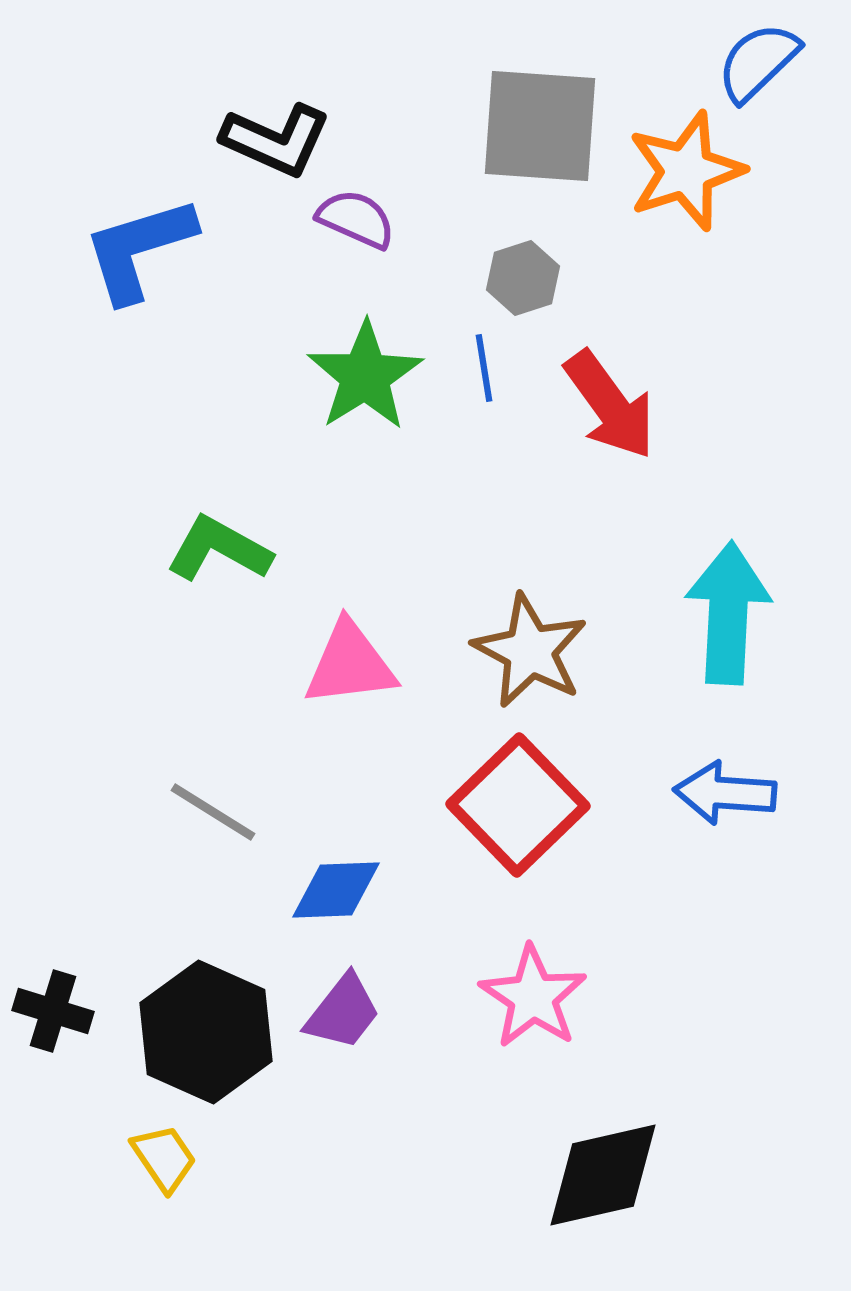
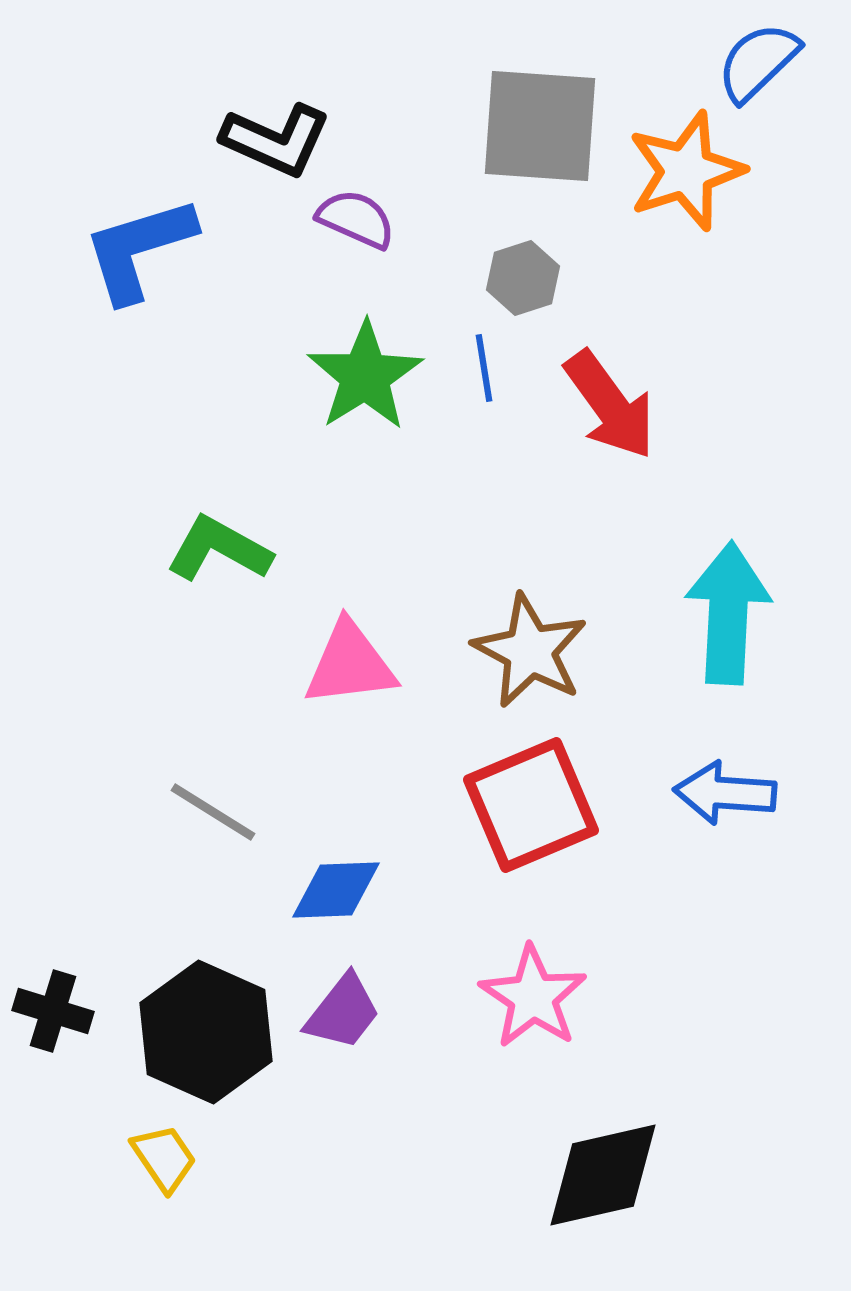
red square: moved 13 px right; rotated 21 degrees clockwise
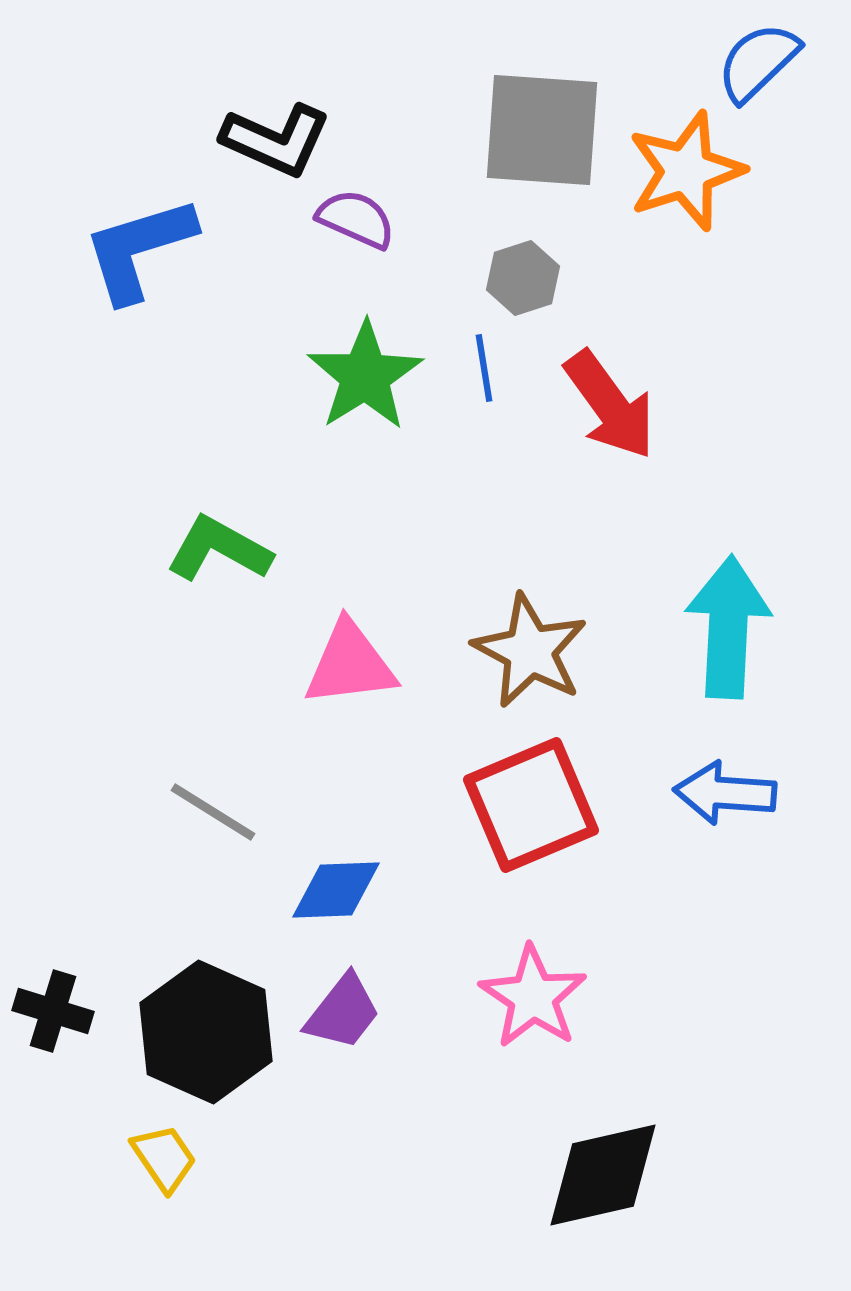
gray square: moved 2 px right, 4 px down
cyan arrow: moved 14 px down
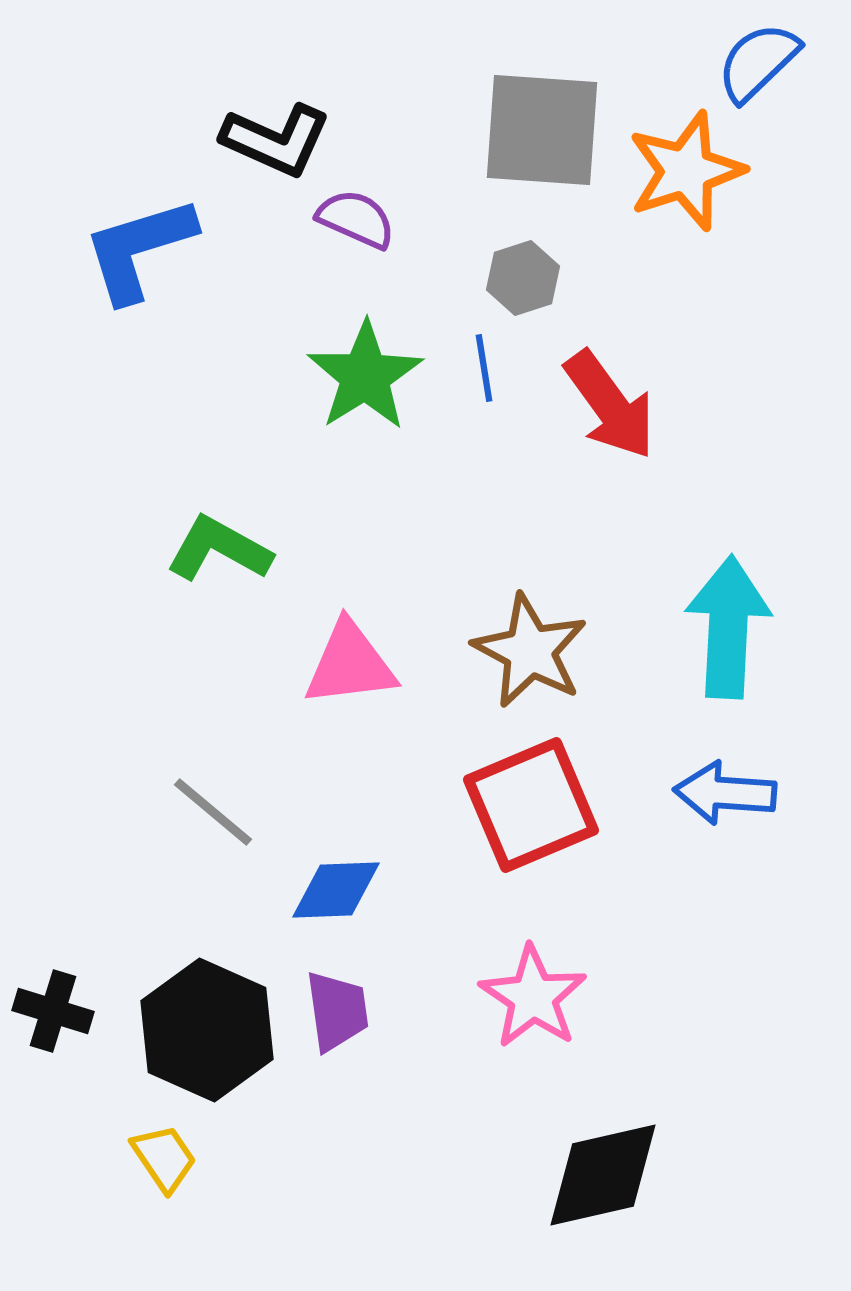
gray line: rotated 8 degrees clockwise
purple trapezoid: moved 6 px left, 1 px up; rotated 46 degrees counterclockwise
black hexagon: moved 1 px right, 2 px up
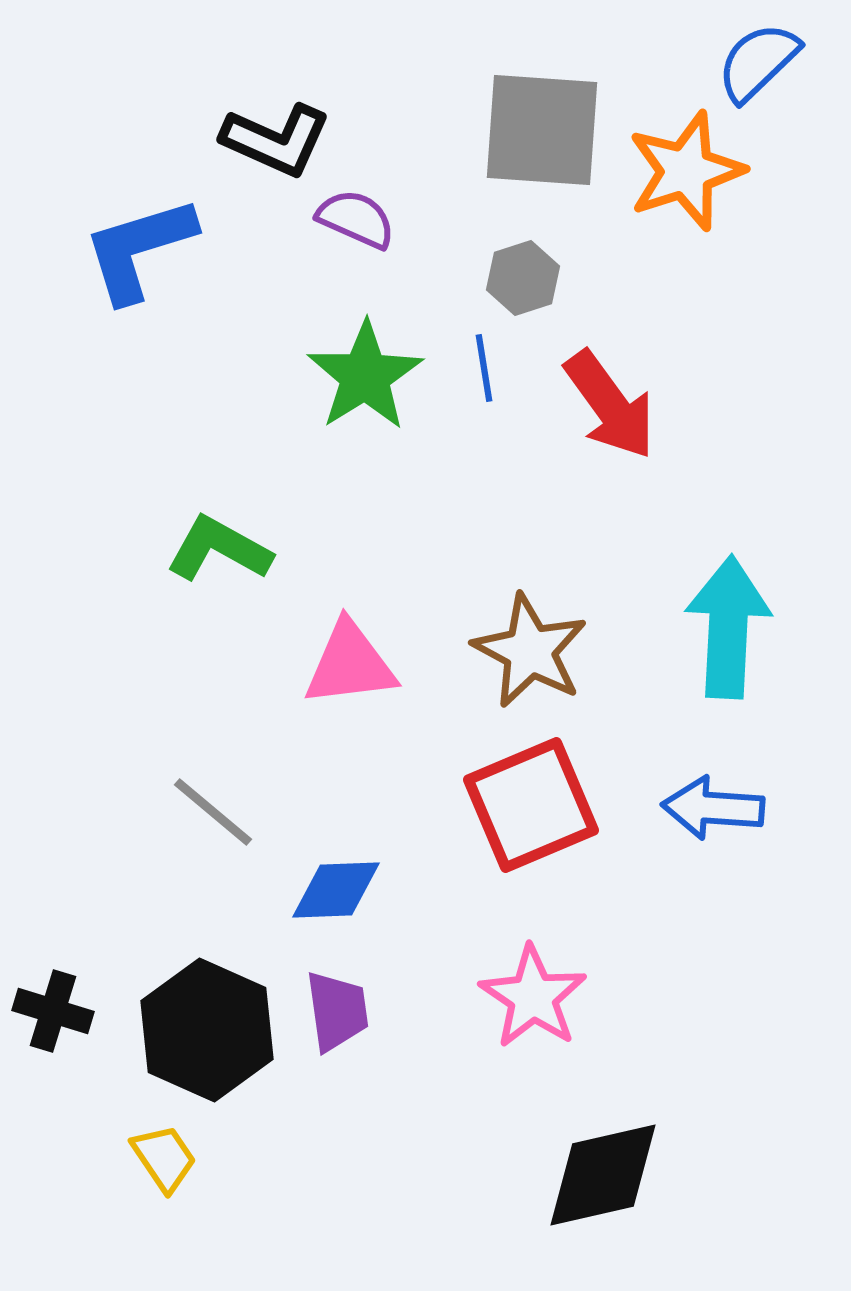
blue arrow: moved 12 px left, 15 px down
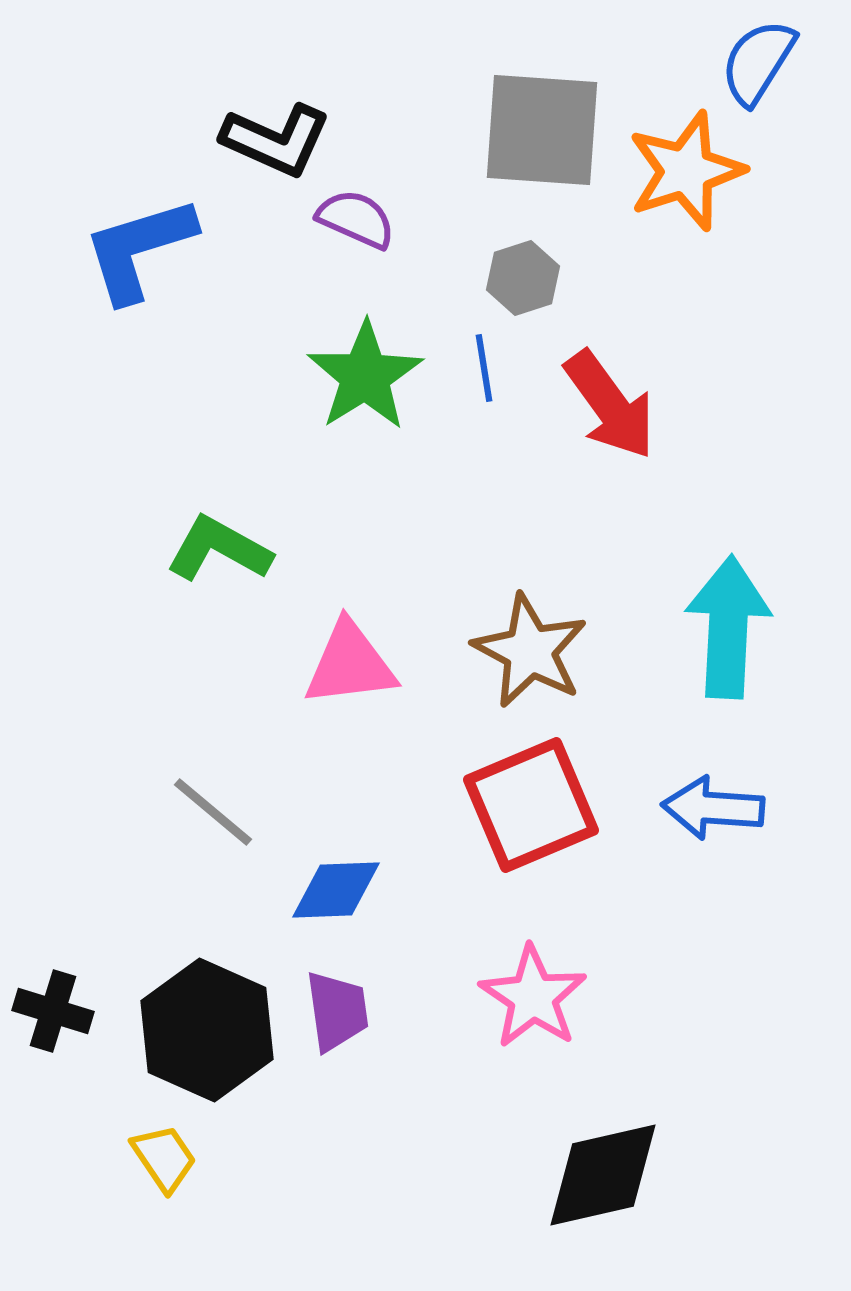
blue semicircle: rotated 14 degrees counterclockwise
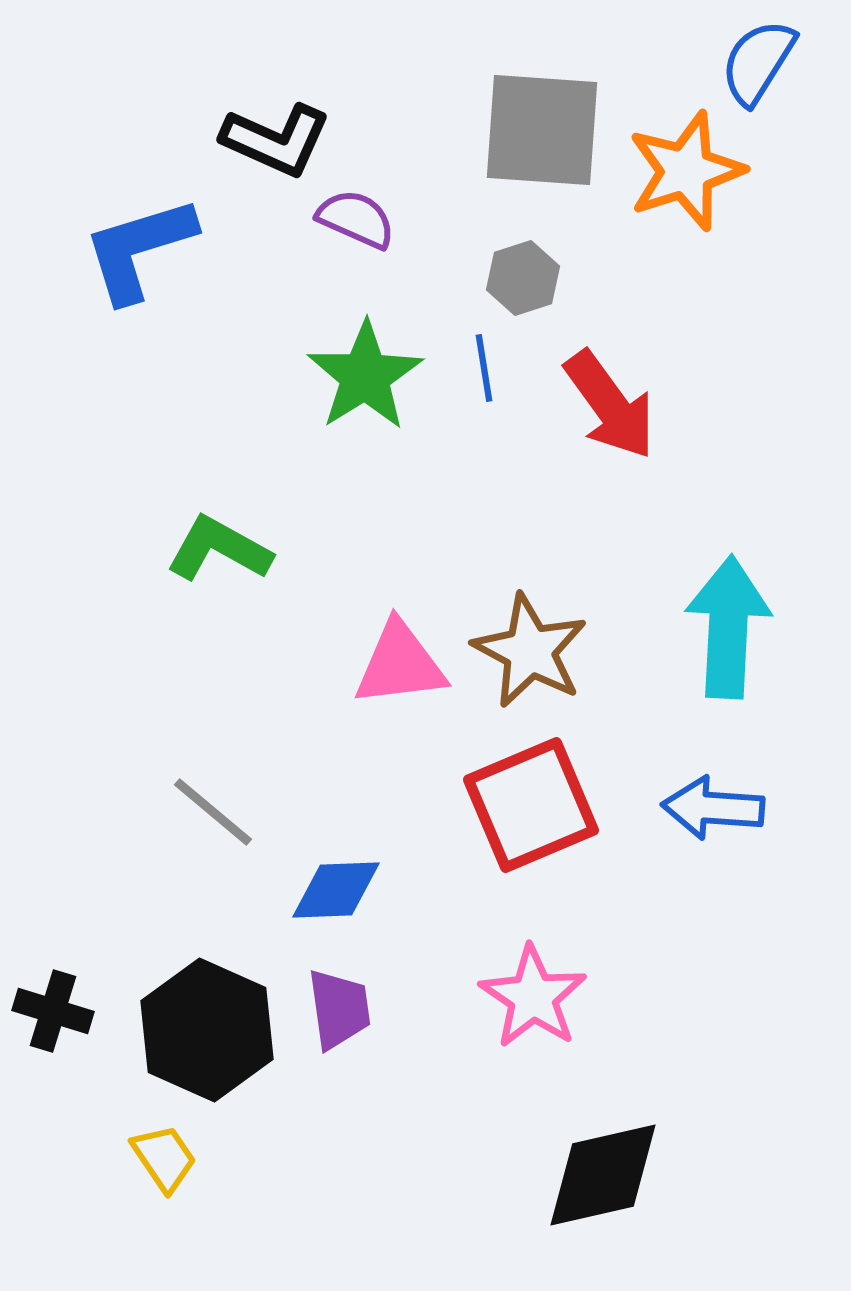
pink triangle: moved 50 px right
purple trapezoid: moved 2 px right, 2 px up
